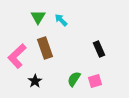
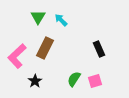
brown rectangle: rotated 45 degrees clockwise
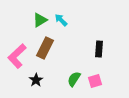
green triangle: moved 2 px right, 3 px down; rotated 28 degrees clockwise
black rectangle: rotated 28 degrees clockwise
black star: moved 1 px right, 1 px up
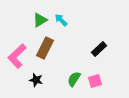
black rectangle: rotated 42 degrees clockwise
black star: rotated 24 degrees counterclockwise
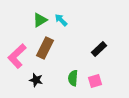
green semicircle: moved 1 px left, 1 px up; rotated 28 degrees counterclockwise
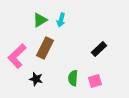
cyan arrow: rotated 120 degrees counterclockwise
black star: moved 1 px up
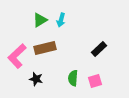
brown rectangle: rotated 50 degrees clockwise
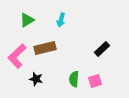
green triangle: moved 13 px left
black rectangle: moved 3 px right
green semicircle: moved 1 px right, 1 px down
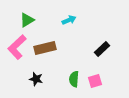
cyan arrow: moved 8 px right; rotated 128 degrees counterclockwise
pink L-shape: moved 9 px up
